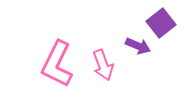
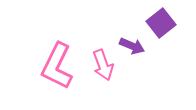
purple arrow: moved 6 px left
pink L-shape: moved 2 px down
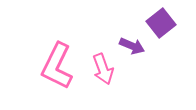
pink arrow: moved 4 px down
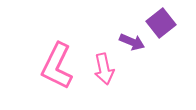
purple arrow: moved 4 px up
pink arrow: moved 1 px right; rotated 8 degrees clockwise
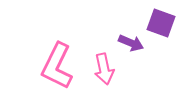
purple square: rotated 32 degrees counterclockwise
purple arrow: moved 1 px left, 1 px down
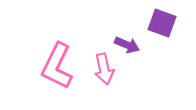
purple square: moved 1 px right
purple arrow: moved 4 px left, 2 px down
